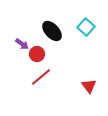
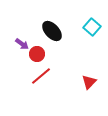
cyan square: moved 6 px right
red line: moved 1 px up
red triangle: moved 4 px up; rotated 21 degrees clockwise
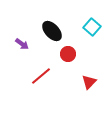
red circle: moved 31 px right
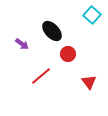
cyan square: moved 12 px up
red triangle: rotated 21 degrees counterclockwise
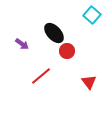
black ellipse: moved 2 px right, 2 px down
red circle: moved 1 px left, 3 px up
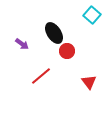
black ellipse: rotated 10 degrees clockwise
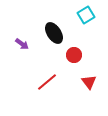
cyan square: moved 6 px left; rotated 18 degrees clockwise
red circle: moved 7 px right, 4 px down
red line: moved 6 px right, 6 px down
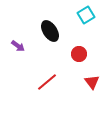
black ellipse: moved 4 px left, 2 px up
purple arrow: moved 4 px left, 2 px down
red circle: moved 5 px right, 1 px up
red triangle: moved 3 px right
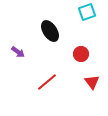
cyan square: moved 1 px right, 3 px up; rotated 12 degrees clockwise
purple arrow: moved 6 px down
red circle: moved 2 px right
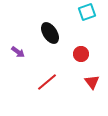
black ellipse: moved 2 px down
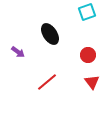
black ellipse: moved 1 px down
red circle: moved 7 px right, 1 px down
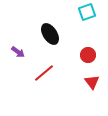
red line: moved 3 px left, 9 px up
